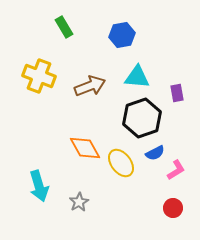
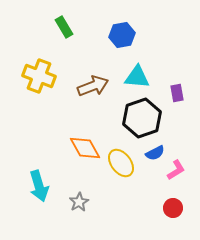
brown arrow: moved 3 px right
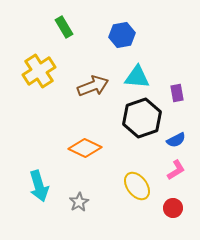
yellow cross: moved 5 px up; rotated 36 degrees clockwise
orange diamond: rotated 36 degrees counterclockwise
blue semicircle: moved 21 px right, 13 px up
yellow ellipse: moved 16 px right, 23 px down
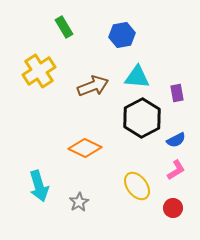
black hexagon: rotated 9 degrees counterclockwise
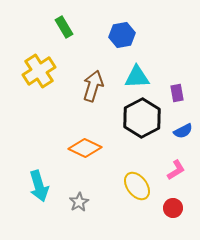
cyan triangle: rotated 8 degrees counterclockwise
brown arrow: rotated 52 degrees counterclockwise
blue semicircle: moved 7 px right, 9 px up
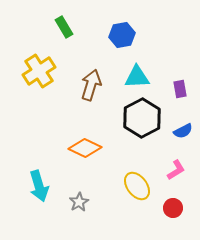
brown arrow: moved 2 px left, 1 px up
purple rectangle: moved 3 px right, 4 px up
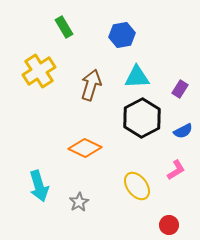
purple rectangle: rotated 42 degrees clockwise
red circle: moved 4 px left, 17 px down
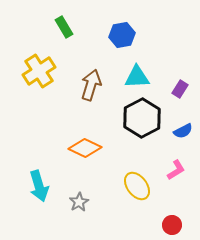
red circle: moved 3 px right
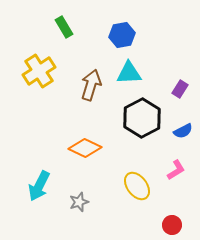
cyan triangle: moved 8 px left, 4 px up
cyan arrow: rotated 44 degrees clockwise
gray star: rotated 12 degrees clockwise
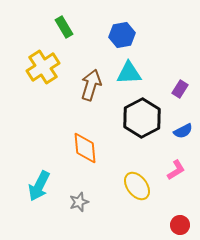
yellow cross: moved 4 px right, 4 px up
orange diamond: rotated 60 degrees clockwise
red circle: moved 8 px right
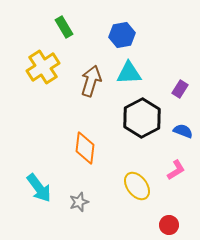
brown arrow: moved 4 px up
blue semicircle: rotated 132 degrees counterclockwise
orange diamond: rotated 12 degrees clockwise
cyan arrow: moved 2 px down; rotated 64 degrees counterclockwise
red circle: moved 11 px left
